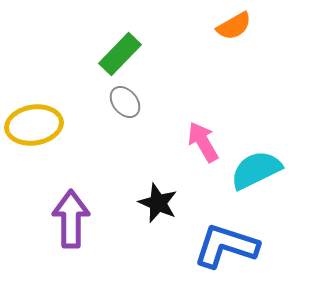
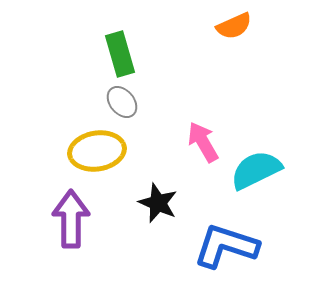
orange semicircle: rotated 6 degrees clockwise
green rectangle: rotated 60 degrees counterclockwise
gray ellipse: moved 3 px left
yellow ellipse: moved 63 px right, 26 px down
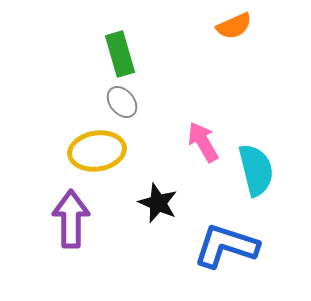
cyan semicircle: rotated 102 degrees clockwise
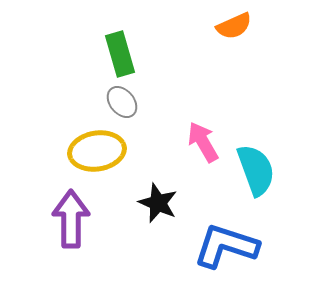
cyan semicircle: rotated 6 degrees counterclockwise
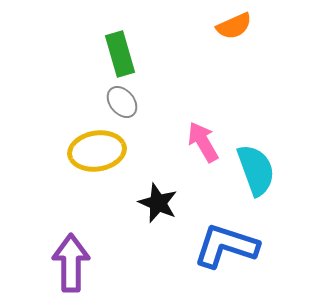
purple arrow: moved 44 px down
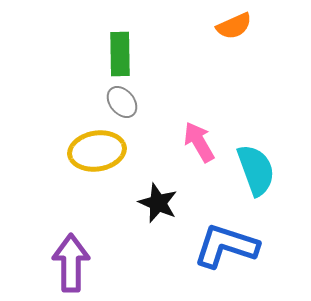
green rectangle: rotated 15 degrees clockwise
pink arrow: moved 4 px left
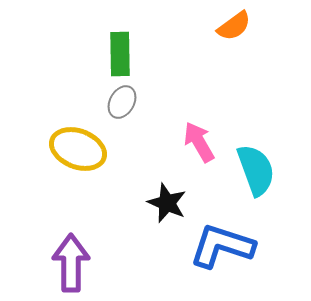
orange semicircle: rotated 12 degrees counterclockwise
gray ellipse: rotated 68 degrees clockwise
yellow ellipse: moved 19 px left, 2 px up; rotated 30 degrees clockwise
black star: moved 9 px right
blue L-shape: moved 4 px left
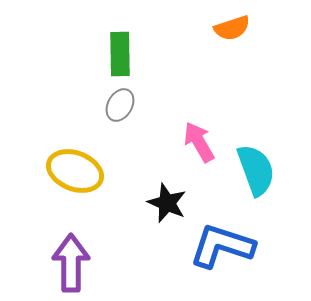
orange semicircle: moved 2 px left, 2 px down; rotated 18 degrees clockwise
gray ellipse: moved 2 px left, 3 px down
yellow ellipse: moved 3 px left, 22 px down
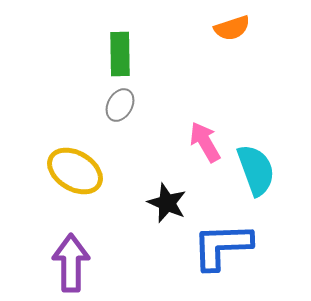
pink arrow: moved 6 px right
yellow ellipse: rotated 10 degrees clockwise
blue L-shape: rotated 20 degrees counterclockwise
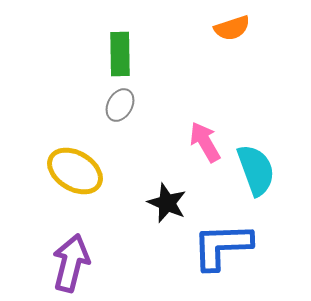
purple arrow: rotated 14 degrees clockwise
